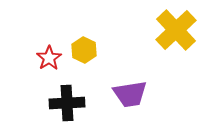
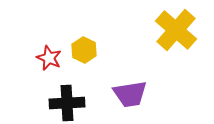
yellow cross: rotated 6 degrees counterclockwise
red star: rotated 15 degrees counterclockwise
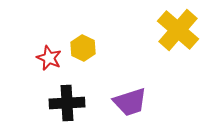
yellow cross: moved 2 px right
yellow hexagon: moved 1 px left, 2 px up
purple trapezoid: moved 8 px down; rotated 9 degrees counterclockwise
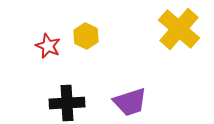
yellow cross: moved 1 px right, 1 px up
yellow hexagon: moved 3 px right, 12 px up
red star: moved 1 px left, 12 px up
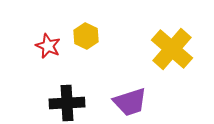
yellow cross: moved 7 px left, 20 px down
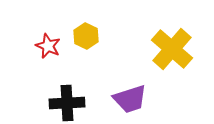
purple trapezoid: moved 3 px up
